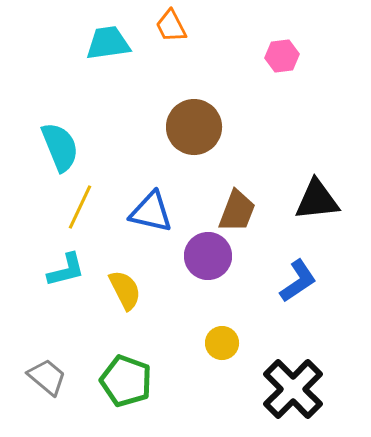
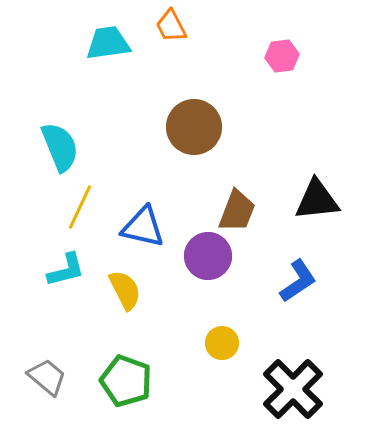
blue triangle: moved 8 px left, 15 px down
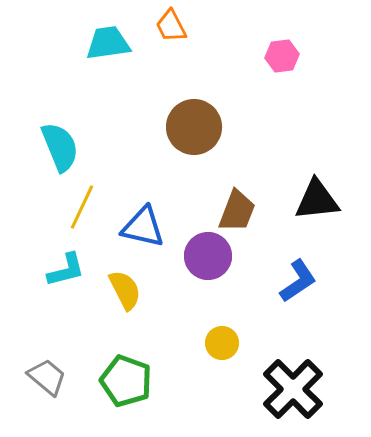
yellow line: moved 2 px right
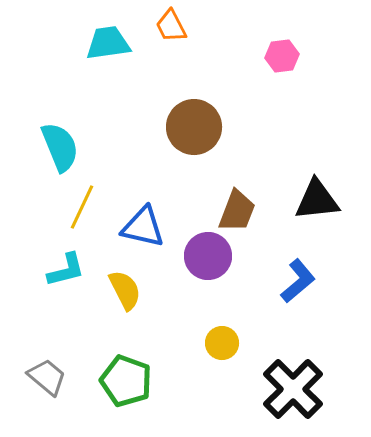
blue L-shape: rotated 6 degrees counterclockwise
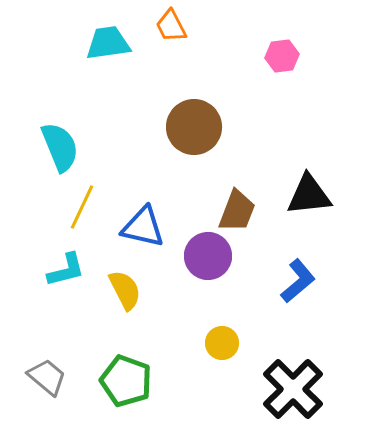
black triangle: moved 8 px left, 5 px up
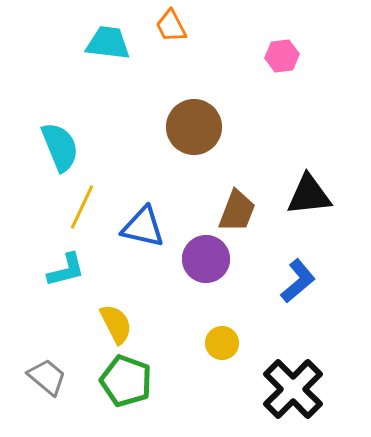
cyan trapezoid: rotated 15 degrees clockwise
purple circle: moved 2 px left, 3 px down
yellow semicircle: moved 9 px left, 34 px down
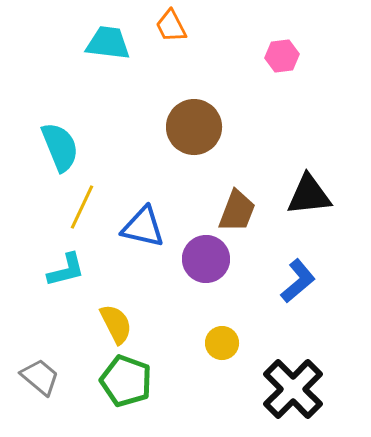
gray trapezoid: moved 7 px left
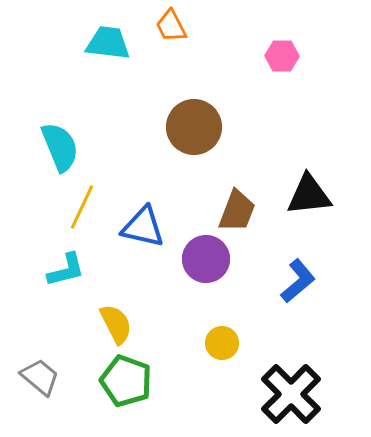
pink hexagon: rotated 8 degrees clockwise
black cross: moved 2 px left, 5 px down
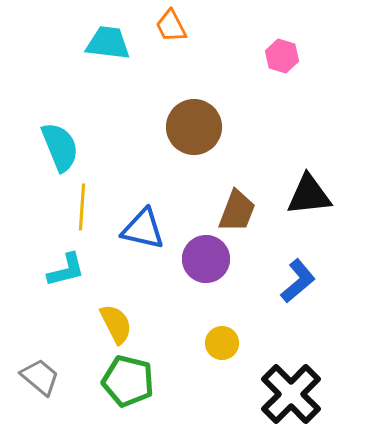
pink hexagon: rotated 16 degrees clockwise
yellow line: rotated 21 degrees counterclockwise
blue triangle: moved 2 px down
green pentagon: moved 2 px right; rotated 6 degrees counterclockwise
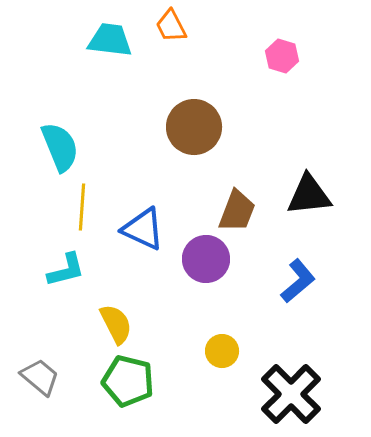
cyan trapezoid: moved 2 px right, 3 px up
blue triangle: rotated 12 degrees clockwise
yellow circle: moved 8 px down
